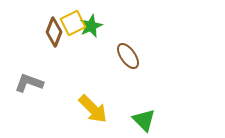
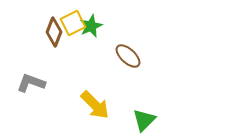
brown ellipse: rotated 12 degrees counterclockwise
gray L-shape: moved 2 px right
yellow arrow: moved 2 px right, 4 px up
green triangle: rotated 30 degrees clockwise
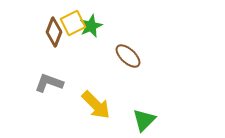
gray L-shape: moved 18 px right
yellow arrow: moved 1 px right
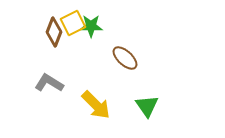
green star: rotated 25 degrees clockwise
brown ellipse: moved 3 px left, 2 px down
gray L-shape: rotated 12 degrees clockwise
green triangle: moved 3 px right, 14 px up; rotated 20 degrees counterclockwise
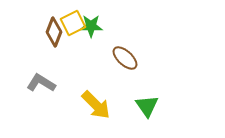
gray L-shape: moved 8 px left
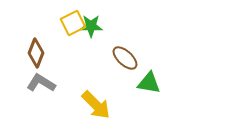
brown diamond: moved 18 px left, 21 px down
green triangle: moved 2 px right, 23 px up; rotated 45 degrees counterclockwise
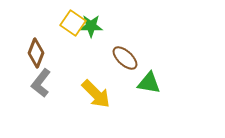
yellow square: rotated 30 degrees counterclockwise
gray L-shape: rotated 84 degrees counterclockwise
yellow arrow: moved 11 px up
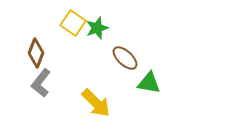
green star: moved 6 px right, 2 px down; rotated 20 degrees counterclockwise
yellow arrow: moved 9 px down
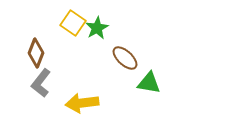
green star: rotated 10 degrees counterclockwise
yellow arrow: moved 14 px left; rotated 128 degrees clockwise
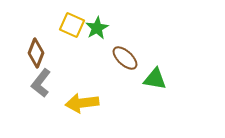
yellow square: moved 1 px left, 2 px down; rotated 10 degrees counterclockwise
green triangle: moved 6 px right, 4 px up
